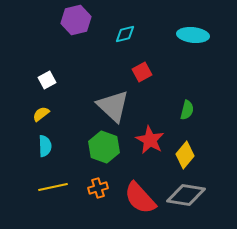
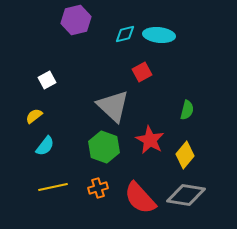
cyan ellipse: moved 34 px left
yellow semicircle: moved 7 px left, 2 px down
cyan semicircle: rotated 40 degrees clockwise
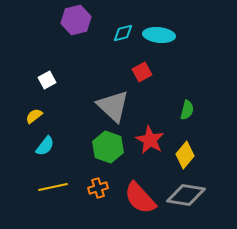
cyan diamond: moved 2 px left, 1 px up
green hexagon: moved 4 px right
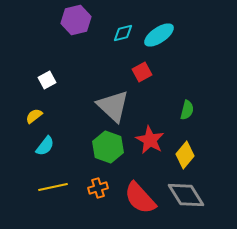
cyan ellipse: rotated 40 degrees counterclockwise
gray diamond: rotated 48 degrees clockwise
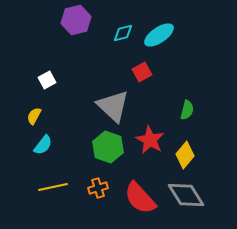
yellow semicircle: rotated 24 degrees counterclockwise
cyan semicircle: moved 2 px left, 1 px up
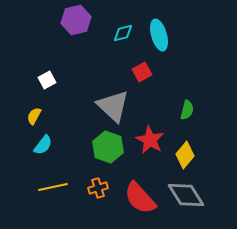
cyan ellipse: rotated 72 degrees counterclockwise
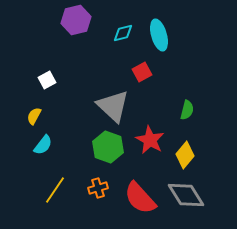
yellow line: moved 2 px right, 3 px down; rotated 44 degrees counterclockwise
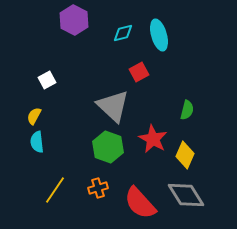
purple hexagon: moved 2 px left; rotated 20 degrees counterclockwise
red square: moved 3 px left
red star: moved 3 px right, 1 px up
cyan semicircle: moved 6 px left, 3 px up; rotated 135 degrees clockwise
yellow diamond: rotated 16 degrees counterclockwise
red semicircle: moved 5 px down
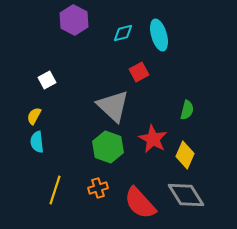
yellow line: rotated 16 degrees counterclockwise
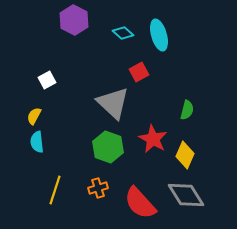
cyan diamond: rotated 55 degrees clockwise
gray triangle: moved 3 px up
